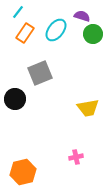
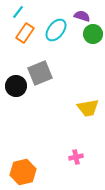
black circle: moved 1 px right, 13 px up
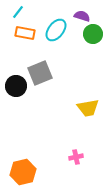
orange rectangle: rotated 66 degrees clockwise
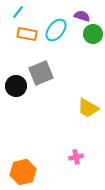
orange rectangle: moved 2 px right, 1 px down
gray square: moved 1 px right
yellow trapezoid: rotated 40 degrees clockwise
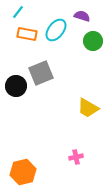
green circle: moved 7 px down
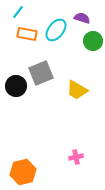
purple semicircle: moved 2 px down
yellow trapezoid: moved 11 px left, 18 px up
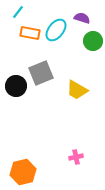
orange rectangle: moved 3 px right, 1 px up
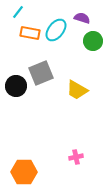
orange hexagon: moved 1 px right; rotated 15 degrees clockwise
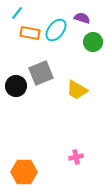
cyan line: moved 1 px left, 1 px down
green circle: moved 1 px down
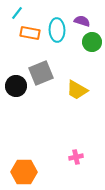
purple semicircle: moved 3 px down
cyan ellipse: moved 1 px right; rotated 40 degrees counterclockwise
green circle: moved 1 px left
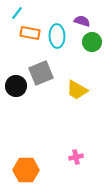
cyan ellipse: moved 6 px down
orange hexagon: moved 2 px right, 2 px up
